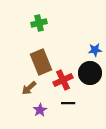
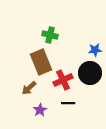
green cross: moved 11 px right, 12 px down; rotated 28 degrees clockwise
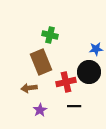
blue star: moved 1 px right, 1 px up
black circle: moved 1 px left, 1 px up
red cross: moved 3 px right, 2 px down; rotated 12 degrees clockwise
brown arrow: rotated 35 degrees clockwise
black line: moved 6 px right, 3 px down
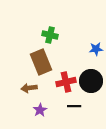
black circle: moved 2 px right, 9 px down
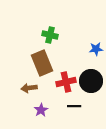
brown rectangle: moved 1 px right, 1 px down
purple star: moved 1 px right
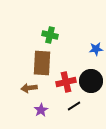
brown rectangle: rotated 25 degrees clockwise
black line: rotated 32 degrees counterclockwise
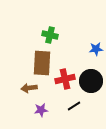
red cross: moved 1 px left, 3 px up
purple star: rotated 24 degrees clockwise
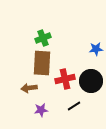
green cross: moved 7 px left, 3 px down; rotated 35 degrees counterclockwise
